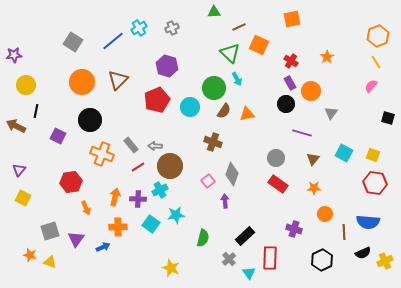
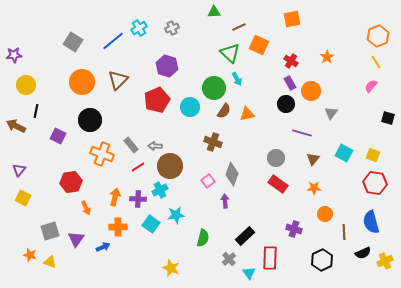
blue semicircle at (368, 222): moved 3 px right; rotated 70 degrees clockwise
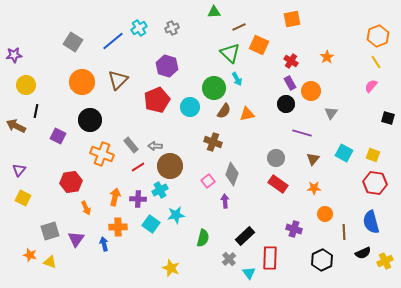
blue arrow at (103, 247): moved 1 px right, 3 px up; rotated 80 degrees counterclockwise
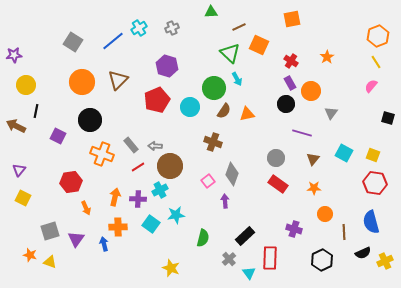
green triangle at (214, 12): moved 3 px left
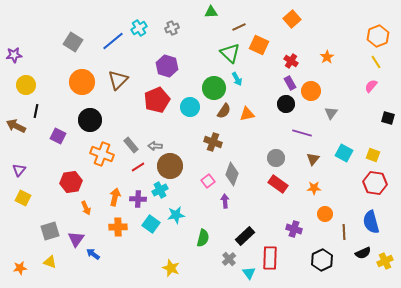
orange square at (292, 19): rotated 30 degrees counterclockwise
blue arrow at (104, 244): moved 11 px left, 10 px down; rotated 40 degrees counterclockwise
orange star at (30, 255): moved 10 px left, 13 px down; rotated 24 degrees counterclockwise
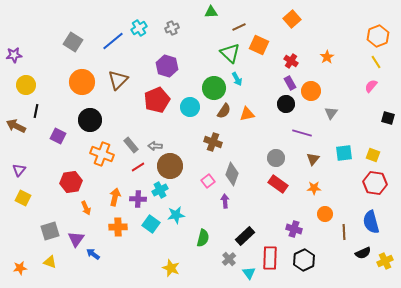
cyan square at (344, 153): rotated 36 degrees counterclockwise
black hexagon at (322, 260): moved 18 px left
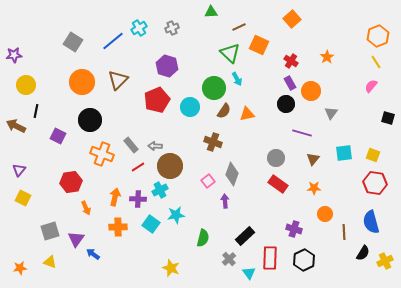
black semicircle at (363, 253): rotated 35 degrees counterclockwise
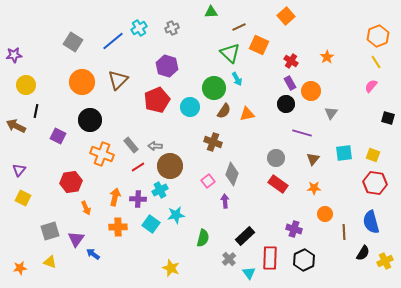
orange square at (292, 19): moved 6 px left, 3 px up
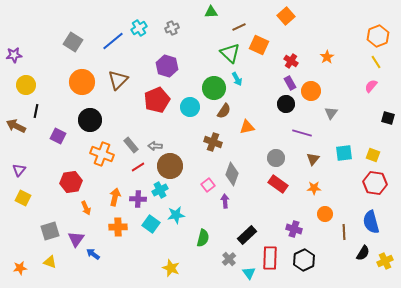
orange triangle at (247, 114): moved 13 px down
pink square at (208, 181): moved 4 px down
black rectangle at (245, 236): moved 2 px right, 1 px up
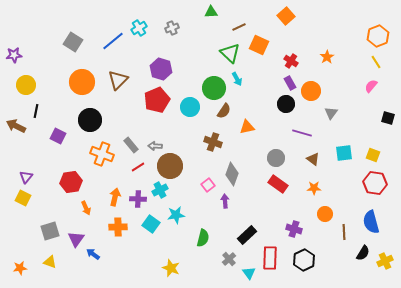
purple hexagon at (167, 66): moved 6 px left, 3 px down
brown triangle at (313, 159): rotated 32 degrees counterclockwise
purple triangle at (19, 170): moved 7 px right, 7 px down
